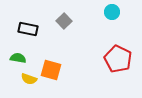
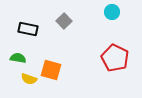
red pentagon: moved 3 px left, 1 px up
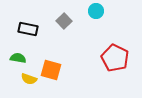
cyan circle: moved 16 px left, 1 px up
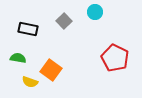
cyan circle: moved 1 px left, 1 px down
orange square: rotated 20 degrees clockwise
yellow semicircle: moved 1 px right, 3 px down
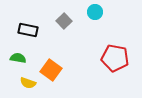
black rectangle: moved 1 px down
red pentagon: rotated 16 degrees counterclockwise
yellow semicircle: moved 2 px left, 1 px down
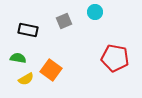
gray square: rotated 21 degrees clockwise
yellow semicircle: moved 2 px left, 4 px up; rotated 49 degrees counterclockwise
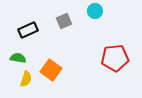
cyan circle: moved 1 px up
black rectangle: rotated 36 degrees counterclockwise
red pentagon: rotated 16 degrees counterclockwise
yellow semicircle: rotated 42 degrees counterclockwise
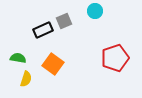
black rectangle: moved 15 px right
red pentagon: rotated 12 degrees counterclockwise
orange square: moved 2 px right, 6 px up
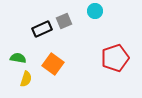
black rectangle: moved 1 px left, 1 px up
